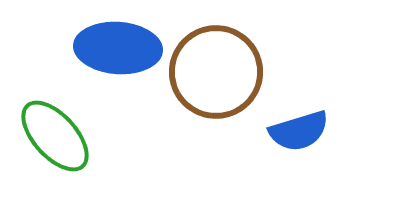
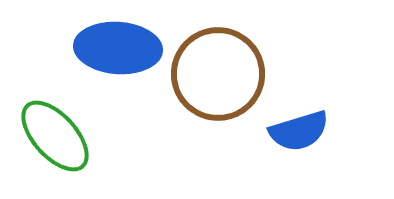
brown circle: moved 2 px right, 2 px down
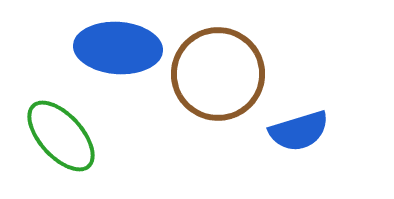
green ellipse: moved 6 px right
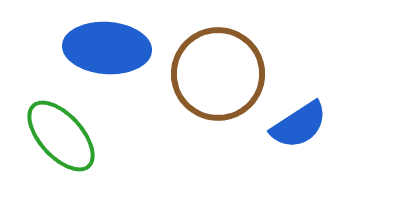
blue ellipse: moved 11 px left
blue semicircle: moved 6 px up; rotated 16 degrees counterclockwise
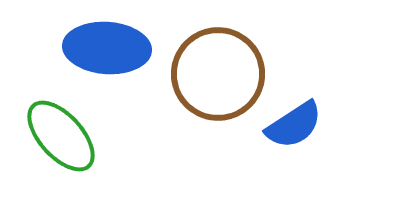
blue semicircle: moved 5 px left
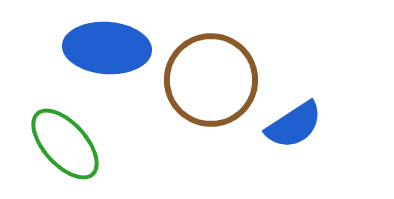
brown circle: moved 7 px left, 6 px down
green ellipse: moved 4 px right, 8 px down
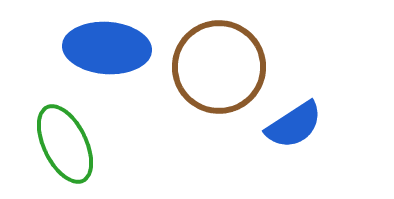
brown circle: moved 8 px right, 13 px up
green ellipse: rotated 16 degrees clockwise
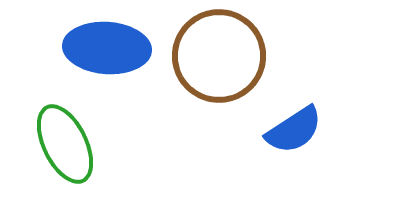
brown circle: moved 11 px up
blue semicircle: moved 5 px down
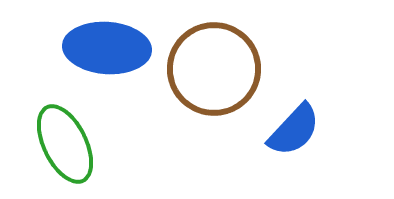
brown circle: moved 5 px left, 13 px down
blue semicircle: rotated 14 degrees counterclockwise
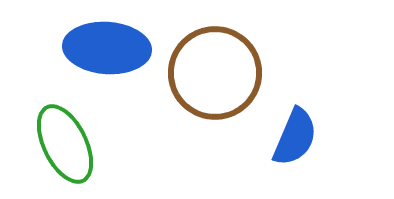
brown circle: moved 1 px right, 4 px down
blue semicircle: moved 1 px right, 7 px down; rotated 20 degrees counterclockwise
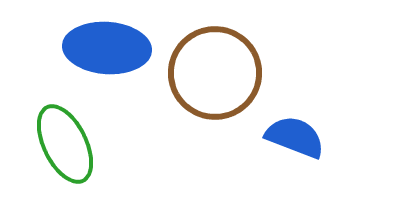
blue semicircle: rotated 92 degrees counterclockwise
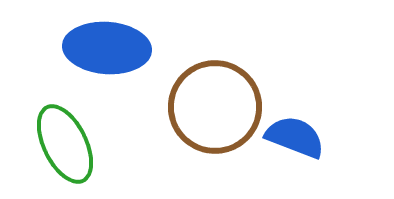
brown circle: moved 34 px down
